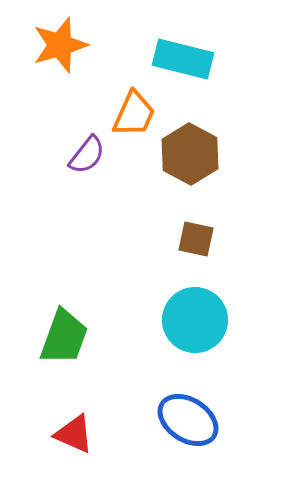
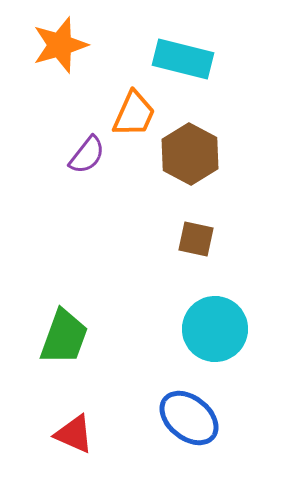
cyan circle: moved 20 px right, 9 px down
blue ellipse: moved 1 px right, 2 px up; rotated 6 degrees clockwise
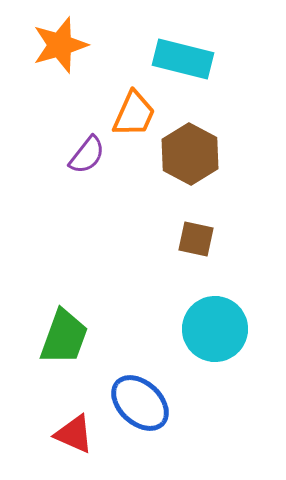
blue ellipse: moved 49 px left, 15 px up; rotated 4 degrees clockwise
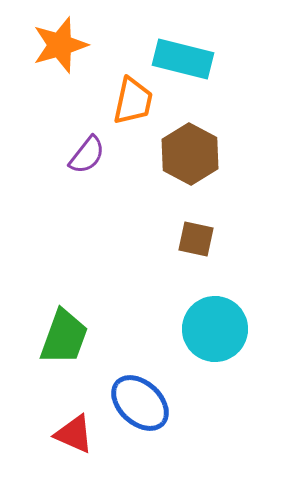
orange trapezoid: moved 1 px left, 13 px up; rotated 12 degrees counterclockwise
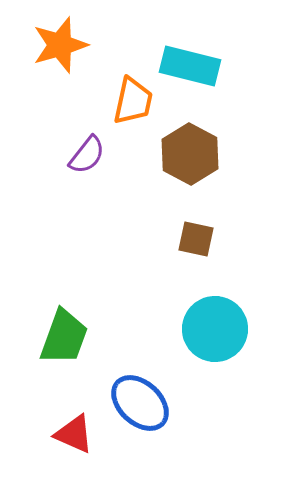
cyan rectangle: moved 7 px right, 7 px down
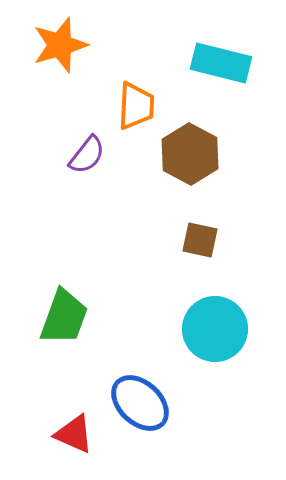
cyan rectangle: moved 31 px right, 3 px up
orange trapezoid: moved 3 px right, 5 px down; rotated 9 degrees counterclockwise
brown square: moved 4 px right, 1 px down
green trapezoid: moved 20 px up
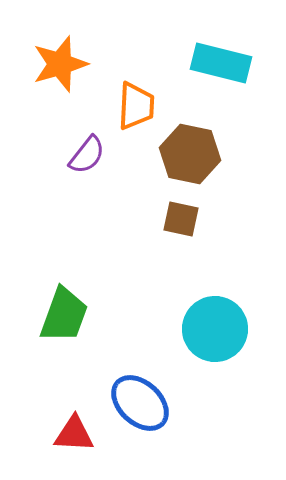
orange star: moved 19 px down
brown hexagon: rotated 16 degrees counterclockwise
brown square: moved 19 px left, 21 px up
green trapezoid: moved 2 px up
red triangle: rotated 21 degrees counterclockwise
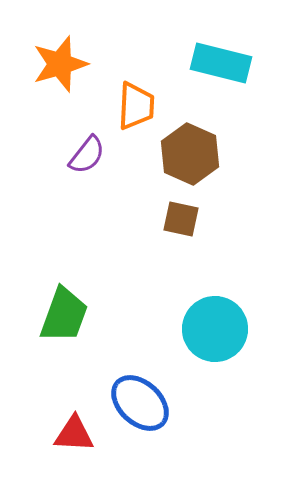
brown hexagon: rotated 12 degrees clockwise
